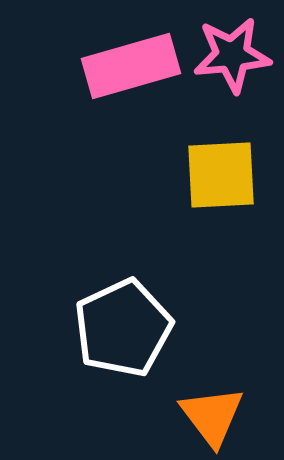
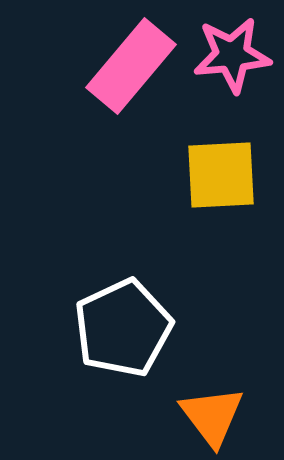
pink rectangle: rotated 34 degrees counterclockwise
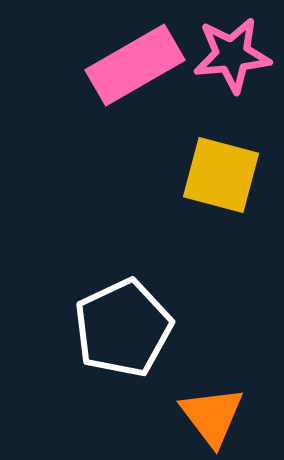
pink rectangle: moved 4 px right, 1 px up; rotated 20 degrees clockwise
yellow square: rotated 18 degrees clockwise
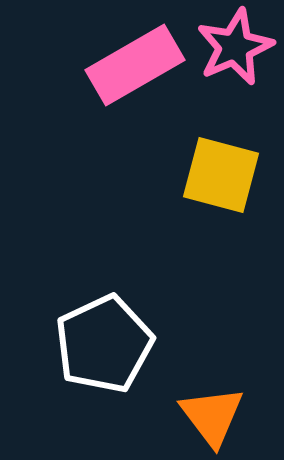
pink star: moved 3 px right, 8 px up; rotated 18 degrees counterclockwise
white pentagon: moved 19 px left, 16 px down
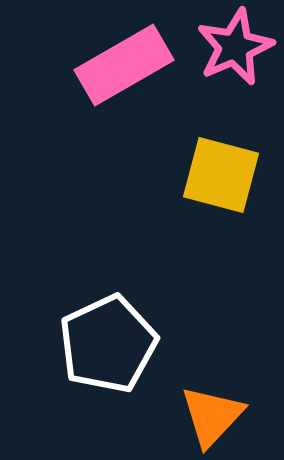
pink rectangle: moved 11 px left
white pentagon: moved 4 px right
orange triangle: rotated 20 degrees clockwise
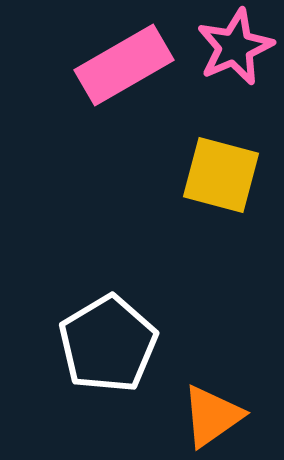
white pentagon: rotated 6 degrees counterclockwise
orange triangle: rotated 12 degrees clockwise
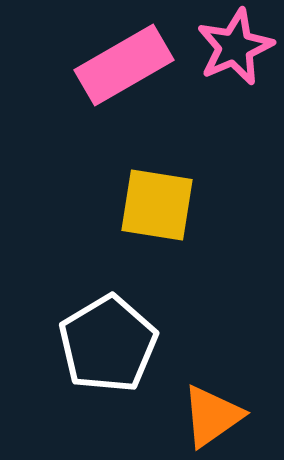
yellow square: moved 64 px left, 30 px down; rotated 6 degrees counterclockwise
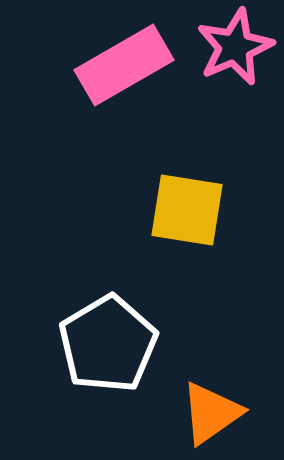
yellow square: moved 30 px right, 5 px down
orange triangle: moved 1 px left, 3 px up
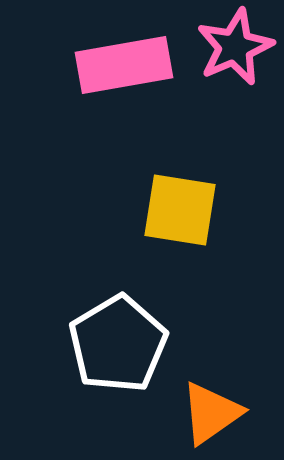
pink rectangle: rotated 20 degrees clockwise
yellow square: moved 7 px left
white pentagon: moved 10 px right
